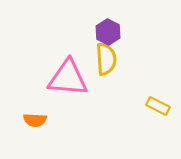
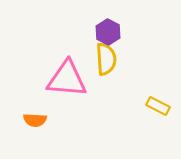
pink triangle: moved 1 px left, 1 px down
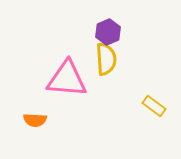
purple hexagon: rotated 10 degrees clockwise
yellow rectangle: moved 4 px left; rotated 10 degrees clockwise
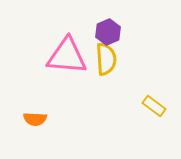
pink triangle: moved 23 px up
orange semicircle: moved 1 px up
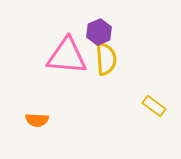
purple hexagon: moved 9 px left
orange semicircle: moved 2 px right, 1 px down
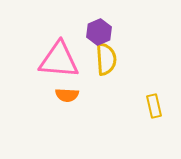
pink triangle: moved 8 px left, 4 px down
yellow rectangle: rotated 40 degrees clockwise
orange semicircle: moved 30 px right, 25 px up
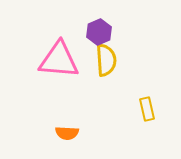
yellow semicircle: moved 1 px down
orange semicircle: moved 38 px down
yellow rectangle: moved 7 px left, 3 px down
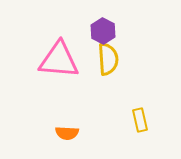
purple hexagon: moved 4 px right, 1 px up; rotated 10 degrees counterclockwise
yellow semicircle: moved 2 px right, 1 px up
yellow rectangle: moved 7 px left, 11 px down
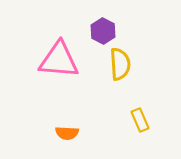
yellow semicircle: moved 12 px right, 5 px down
yellow rectangle: rotated 10 degrees counterclockwise
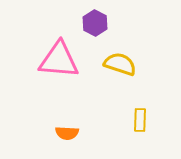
purple hexagon: moved 8 px left, 8 px up
yellow semicircle: rotated 68 degrees counterclockwise
yellow rectangle: rotated 25 degrees clockwise
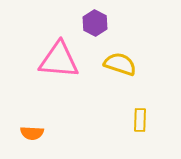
orange semicircle: moved 35 px left
